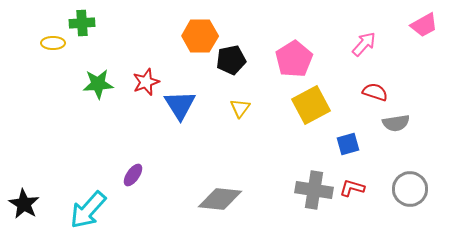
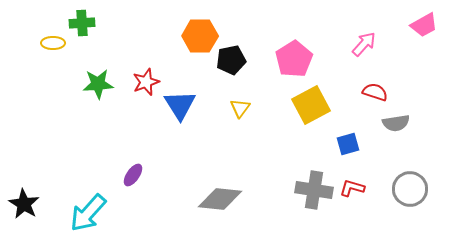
cyan arrow: moved 3 px down
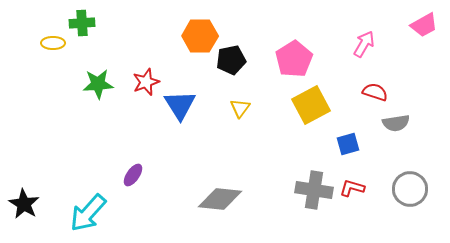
pink arrow: rotated 12 degrees counterclockwise
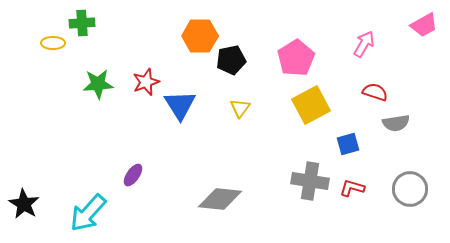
pink pentagon: moved 2 px right, 1 px up
gray cross: moved 4 px left, 9 px up
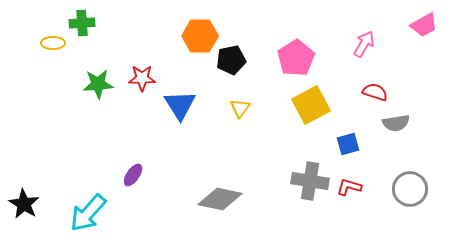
red star: moved 4 px left, 4 px up; rotated 20 degrees clockwise
red L-shape: moved 3 px left, 1 px up
gray diamond: rotated 6 degrees clockwise
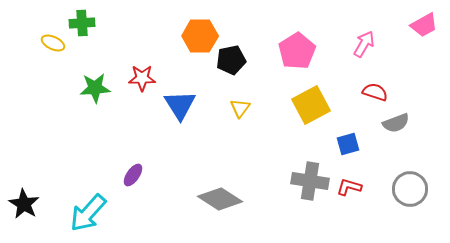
yellow ellipse: rotated 25 degrees clockwise
pink pentagon: moved 1 px right, 7 px up
green star: moved 3 px left, 4 px down
gray semicircle: rotated 12 degrees counterclockwise
gray diamond: rotated 21 degrees clockwise
